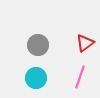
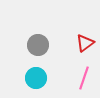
pink line: moved 4 px right, 1 px down
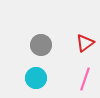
gray circle: moved 3 px right
pink line: moved 1 px right, 1 px down
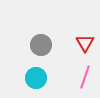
red triangle: rotated 24 degrees counterclockwise
pink line: moved 2 px up
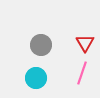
pink line: moved 3 px left, 4 px up
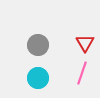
gray circle: moved 3 px left
cyan circle: moved 2 px right
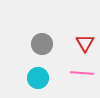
gray circle: moved 4 px right, 1 px up
pink line: rotated 75 degrees clockwise
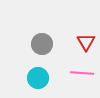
red triangle: moved 1 px right, 1 px up
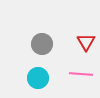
pink line: moved 1 px left, 1 px down
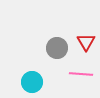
gray circle: moved 15 px right, 4 px down
cyan circle: moved 6 px left, 4 px down
